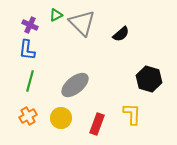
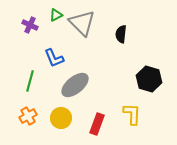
black semicircle: rotated 138 degrees clockwise
blue L-shape: moved 27 px right, 8 px down; rotated 30 degrees counterclockwise
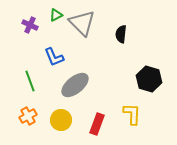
blue L-shape: moved 1 px up
green line: rotated 35 degrees counterclockwise
yellow circle: moved 2 px down
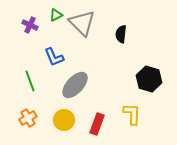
gray ellipse: rotated 8 degrees counterclockwise
orange cross: moved 2 px down
yellow circle: moved 3 px right
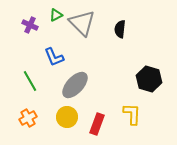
black semicircle: moved 1 px left, 5 px up
green line: rotated 10 degrees counterclockwise
yellow circle: moved 3 px right, 3 px up
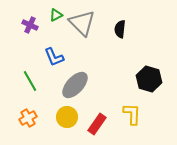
red rectangle: rotated 15 degrees clockwise
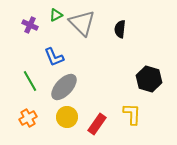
gray ellipse: moved 11 px left, 2 px down
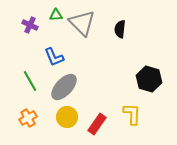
green triangle: rotated 24 degrees clockwise
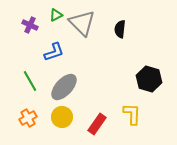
green triangle: rotated 24 degrees counterclockwise
blue L-shape: moved 5 px up; rotated 85 degrees counterclockwise
yellow circle: moved 5 px left
